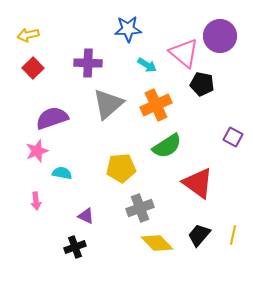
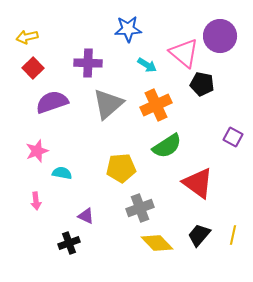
yellow arrow: moved 1 px left, 2 px down
purple semicircle: moved 16 px up
black cross: moved 6 px left, 4 px up
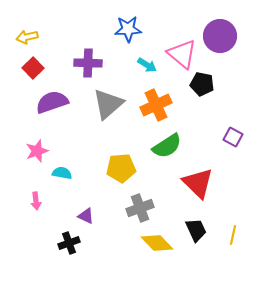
pink triangle: moved 2 px left, 1 px down
red triangle: rotated 8 degrees clockwise
black trapezoid: moved 3 px left, 5 px up; rotated 115 degrees clockwise
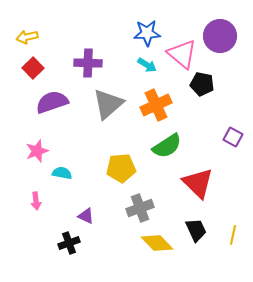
blue star: moved 19 px right, 4 px down
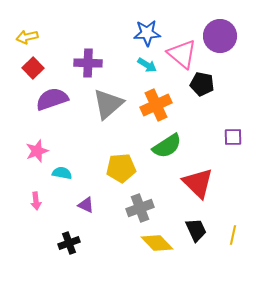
purple semicircle: moved 3 px up
purple square: rotated 30 degrees counterclockwise
purple triangle: moved 11 px up
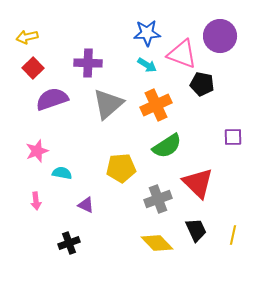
pink triangle: rotated 20 degrees counterclockwise
gray cross: moved 18 px right, 9 px up
